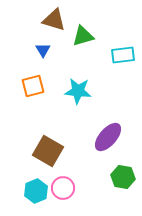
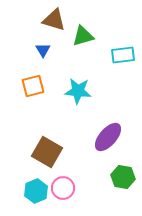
brown square: moved 1 px left, 1 px down
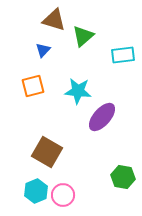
green triangle: rotated 25 degrees counterclockwise
blue triangle: rotated 14 degrees clockwise
purple ellipse: moved 6 px left, 20 px up
pink circle: moved 7 px down
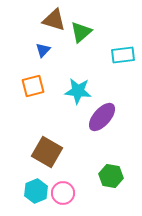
green triangle: moved 2 px left, 4 px up
green hexagon: moved 12 px left, 1 px up
pink circle: moved 2 px up
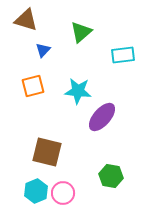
brown triangle: moved 28 px left
brown square: rotated 16 degrees counterclockwise
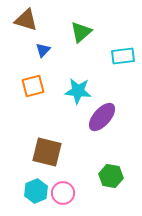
cyan rectangle: moved 1 px down
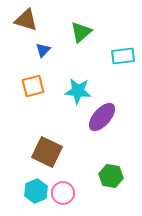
brown square: rotated 12 degrees clockwise
